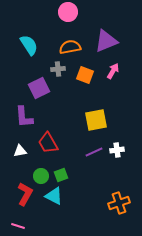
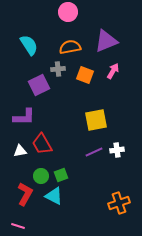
purple square: moved 3 px up
purple L-shape: rotated 85 degrees counterclockwise
red trapezoid: moved 6 px left, 1 px down
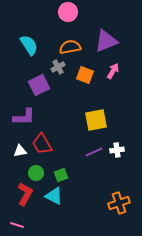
gray cross: moved 2 px up; rotated 24 degrees counterclockwise
green circle: moved 5 px left, 3 px up
pink line: moved 1 px left, 1 px up
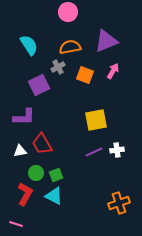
green square: moved 5 px left
pink line: moved 1 px left, 1 px up
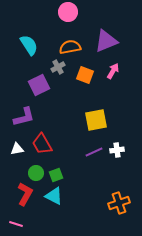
purple L-shape: rotated 15 degrees counterclockwise
white triangle: moved 3 px left, 2 px up
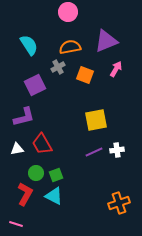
pink arrow: moved 3 px right, 2 px up
purple square: moved 4 px left
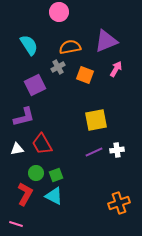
pink circle: moved 9 px left
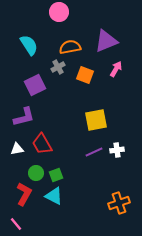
red L-shape: moved 1 px left
pink line: rotated 32 degrees clockwise
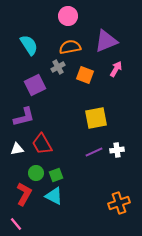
pink circle: moved 9 px right, 4 px down
yellow square: moved 2 px up
